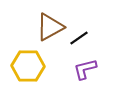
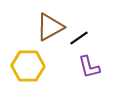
purple L-shape: moved 4 px right, 2 px up; rotated 90 degrees counterclockwise
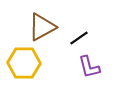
brown triangle: moved 8 px left
yellow hexagon: moved 4 px left, 3 px up
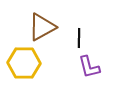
black line: rotated 54 degrees counterclockwise
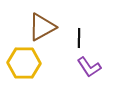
purple L-shape: rotated 20 degrees counterclockwise
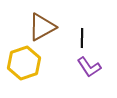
black line: moved 3 px right
yellow hexagon: rotated 20 degrees counterclockwise
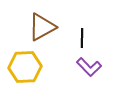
yellow hexagon: moved 1 px right, 4 px down; rotated 16 degrees clockwise
purple L-shape: rotated 10 degrees counterclockwise
